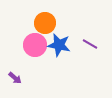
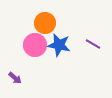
purple line: moved 3 px right
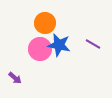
pink circle: moved 5 px right, 4 px down
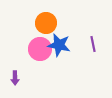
orange circle: moved 1 px right
purple line: rotated 49 degrees clockwise
purple arrow: rotated 48 degrees clockwise
